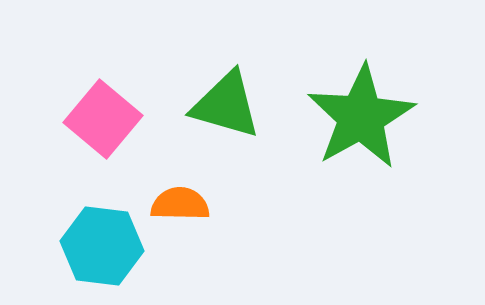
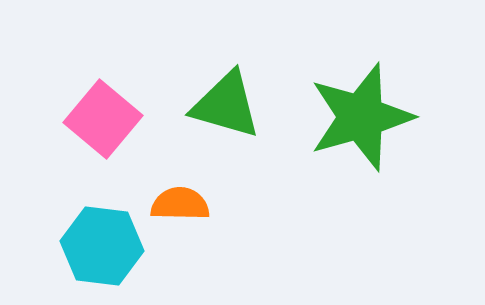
green star: rotated 13 degrees clockwise
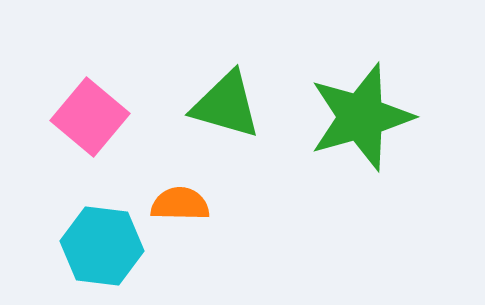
pink square: moved 13 px left, 2 px up
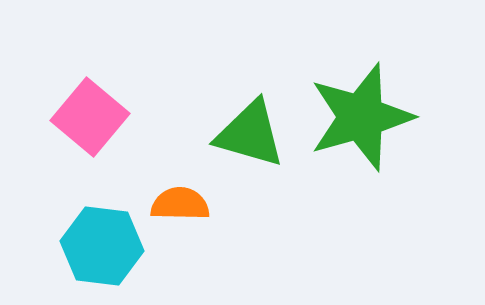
green triangle: moved 24 px right, 29 px down
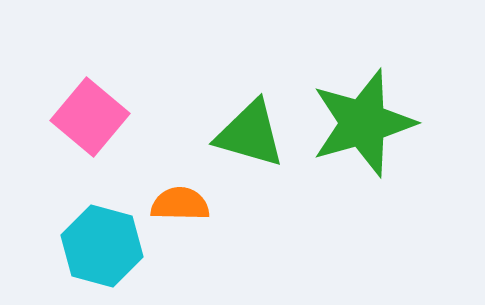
green star: moved 2 px right, 6 px down
cyan hexagon: rotated 8 degrees clockwise
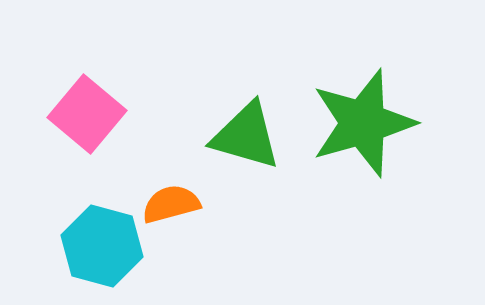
pink square: moved 3 px left, 3 px up
green triangle: moved 4 px left, 2 px down
orange semicircle: moved 9 px left; rotated 16 degrees counterclockwise
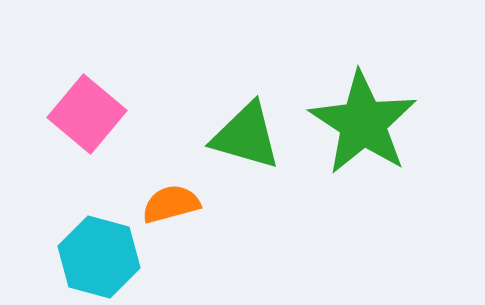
green star: rotated 23 degrees counterclockwise
cyan hexagon: moved 3 px left, 11 px down
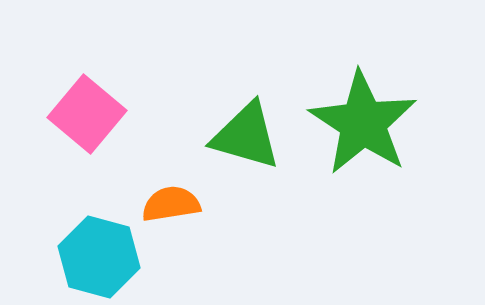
orange semicircle: rotated 6 degrees clockwise
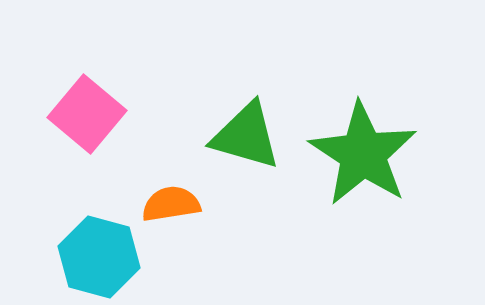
green star: moved 31 px down
